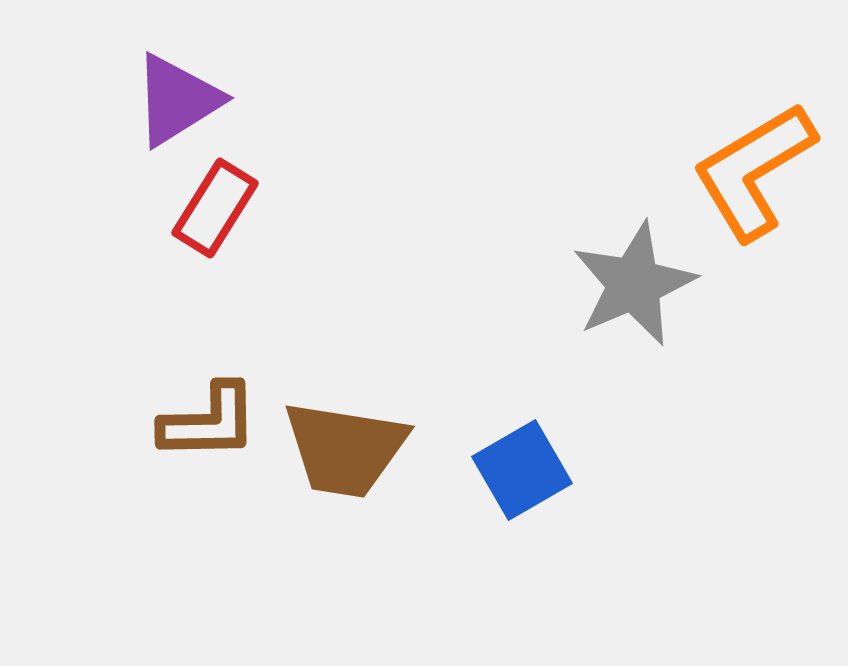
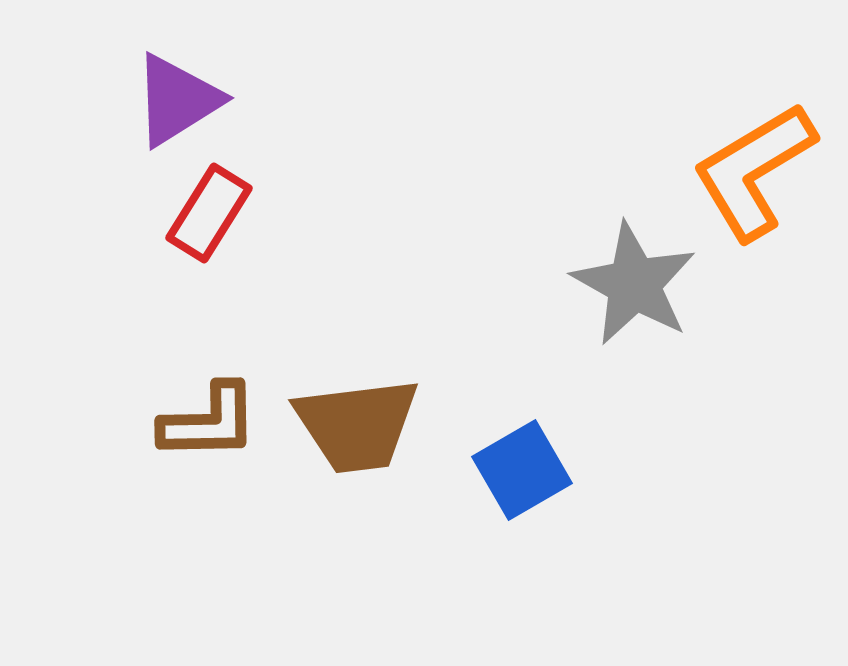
red rectangle: moved 6 px left, 5 px down
gray star: rotated 20 degrees counterclockwise
brown trapezoid: moved 12 px right, 24 px up; rotated 16 degrees counterclockwise
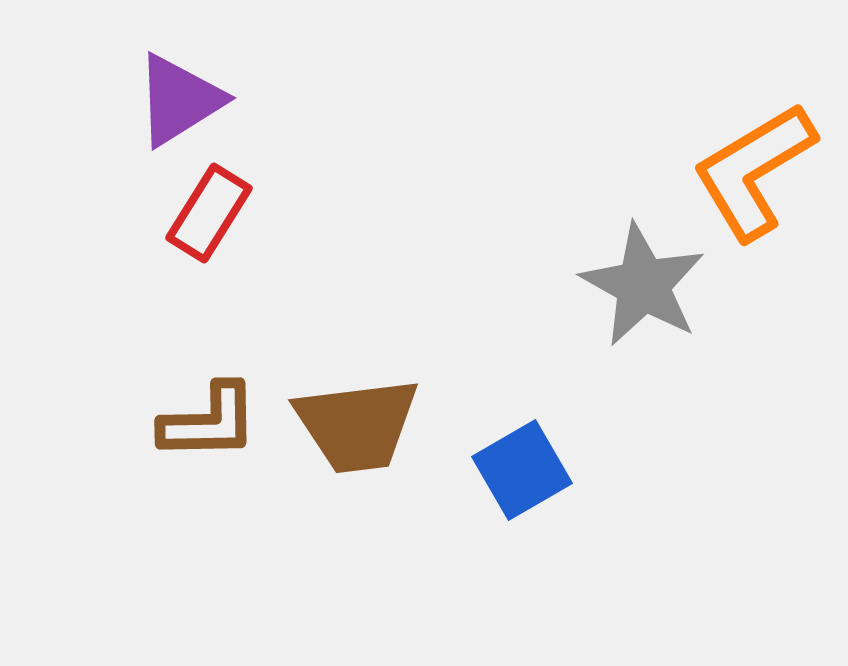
purple triangle: moved 2 px right
gray star: moved 9 px right, 1 px down
